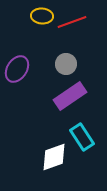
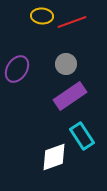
cyan rectangle: moved 1 px up
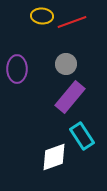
purple ellipse: rotated 32 degrees counterclockwise
purple rectangle: moved 1 px down; rotated 16 degrees counterclockwise
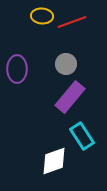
white diamond: moved 4 px down
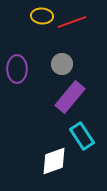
gray circle: moved 4 px left
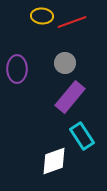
gray circle: moved 3 px right, 1 px up
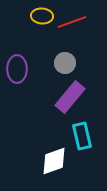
cyan rectangle: rotated 20 degrees clockwise
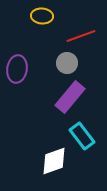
red line: moved 9 px right, 14 px down
gray circle: moved 2 px right
purple ellipse: rotated 8 degrees clockwise
cyan rectangle: rotated 24 degrees counterclockwise
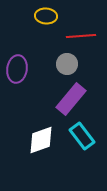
yellow ellipse: moved 4 px right
red line: rotated 16 degrees clockwise
gray circle: moved 1 px down
purple rectangle: moved 1 px right, 2 px down
white diamond: moved 13 px left, 21 px up
